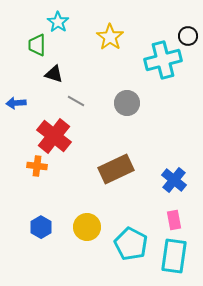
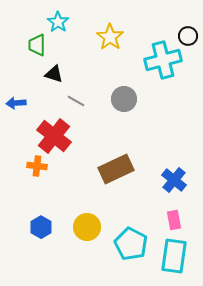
gray circle: moved 3 px left, 4 px up
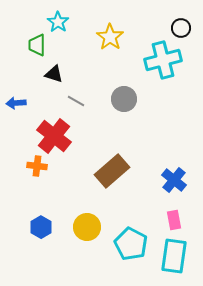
black circle: moved 7 px left, 8 px up
brown rectangle: moved 4 px left, 2 px down; rotated 16 degrees counterclockwise
